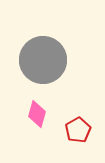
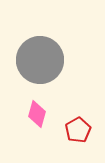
gray circle: moved 3 px left
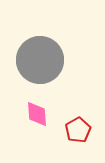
pink diamond: rotated 20 degrees counterclockwise
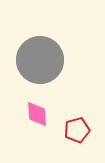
red pentagon: moved 1 px left; rotated 15 degrees clockwise
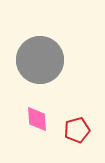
pink diamond: moved 5 px down
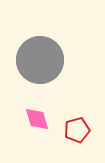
pink diamond: rotated 12 degrees counterclockwise
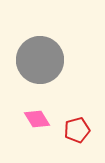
pink diamond: rotated 16 degrees counterclockwise
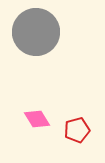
gray circle: moved 4 px left, 28 px up
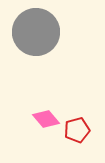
pink diamond: moved 9 px right; rotated 8 degrees counterclockwise
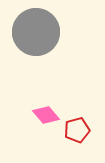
pink diamond: moved 4 px up
